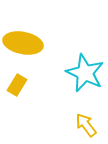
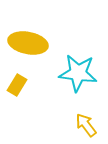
yellow ellipse: moved 5 px right
cyan star: moved 7 px left; rotated 18 degrees counterclockwise
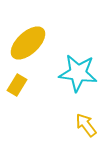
yellow ellipse: rotated 54 degrees counterclockwise
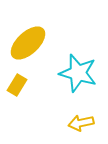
cyan star: rotated 9 degrees clockwise
yellow arrow: moved 5 px left, 2 px up; rotated 65 degrees counterclockwise
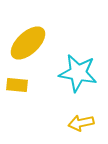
cyan star: rotated 6 degrees counterclockwise
yellow rectangle: rotated 65 degrees clockwise
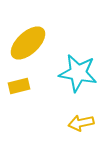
yellow rectangle: moved 2 px right, 1 px down; rotated 20 degrees counterclockwise
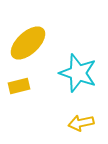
cyan star: rotated 9 degrees clockwise
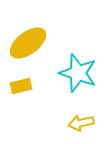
yellow ellipse: rotated 6 degrees clockwise
yellow rectangle: moved 2 px right
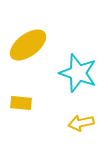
yellow ellipse: moved 2 px down
yellow rectangle: moved 17 px down; rotated 20 degrees clockwise
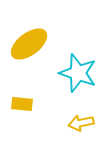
yellow ellipse: moved 1 px right, 1 px up
yellow rectangle: moved 1 px right, 1 px down
